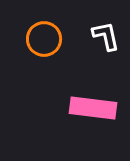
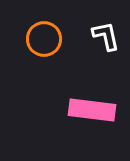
pink rectangle: moved 1 px left, 2 px down
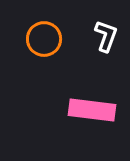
white L-shape: rotated 32 degrees clockwise
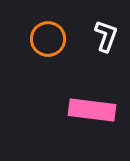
orange circle: moved 4 px right
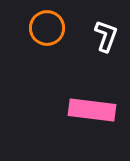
orange circle: moved 1 px left, 11 px up
